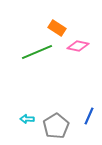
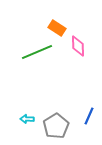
pink diamond: rotated 75 degrees clockwise
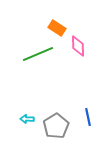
green line: moved 1 px right, 2 px down
blue line: moved 1 px left, 1 px down; rotated 36 degrees counterclockwise
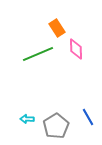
orange rectangle: rotated 24 degrees clockwise
pink diamond: moved 2 px left, 3 px down
blue line: rotated 18 degrees counterclockwise
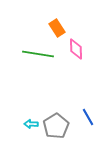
green line: rotated 32 degrees clockwise
cyan arrow: moved 4 px right, 5 px down
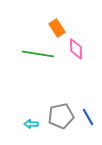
gray pentagon: moved 5 px right, 10 px up; rotated 20 degrees clockwise
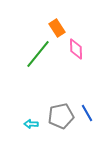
green line: rotated 60 degrees counterclockwise
blue line: moved 1 px left, 4 px up
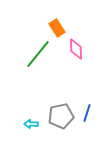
blue line: rotated 48 degrees clockwise
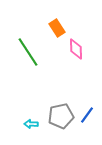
green line: moved 10 px left, 2 px up; rotated 72 degrees counterclockwise
blue line: moved 2 px down; rotated 18 degrees clockwise
